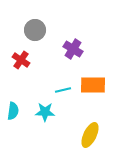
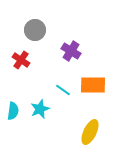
purple cross: moved 2 px left, 2 px down
cyan line: rotated 49 degrees clockwise
cyan star: moved 5 px left, 3 px up; rotated 24 degrees counterclockwise
yellow ellipse: moved 3 px up
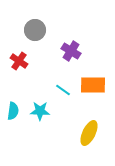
red cross: moved 2 px left, 1 px down
cyan star: moved 2 px down; rotated 24 degrees clockwise
yellow ellipse: moved 1 px left, 1 px down
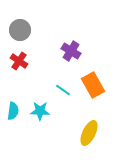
gray circle: moved 15 px left
orange rectangle: rotated 60 degrees clockwise
